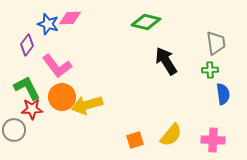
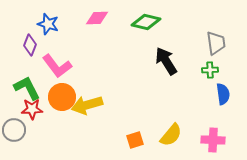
pink diamond: moved 27 px right
purple diamond: moved 3 px right; rotated 15 degrees counterclockwise
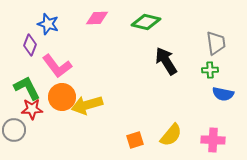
blue semicircle: rotated 110 degrees clockwise
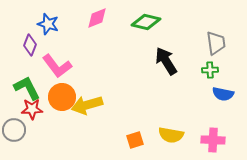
pink diamond: rotated 20 degrees counterclockwise
yellow semicircle: rotated 60 degrees clockwise
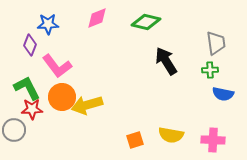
blue star: rotated 20 degrees counterclockwise
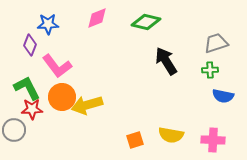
gray trapezoid: rotated 100 degrees counterclockwise
blue semicircle: moved 2 px down
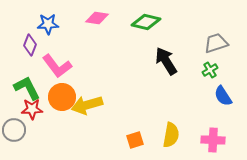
pink diamond: rotated 30 degrees clockwise
green cross: rotated 28 degrees counterclockwise
blue semicircle: rotated 45 degrees clockwise
yellow semicircle: rotated 90 degrees counterclockwise
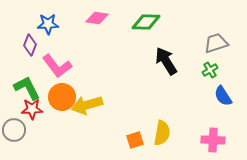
green diamond: rotated 12 degrees counterclockwise
yellow semicircle: moved 9 px left, 2 px up
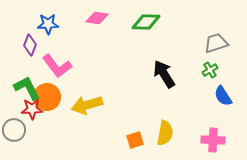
black arrow: moved 2 px left, 13 px down
orange circle: moved 15 px left
yellow semicircle: moved 3 px right
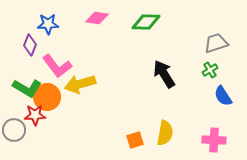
green L-shape: rotated 148 degrees clockwise
yellow arrow: moved 7 px left, 21 px up
red star: moved 3 px right, 6 px down
pink cross: moved 1 px right
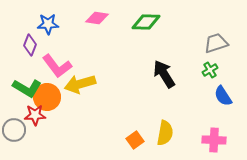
orange square: rotated 18 degrees counterclockwise
